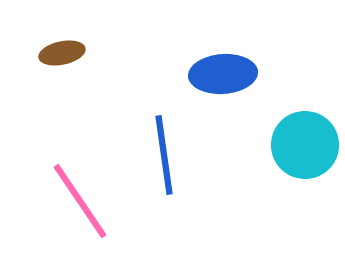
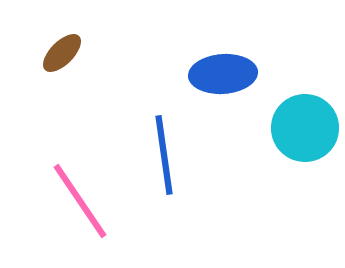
brown ellipse: rotated 33 degrees counterclockwise
cyan circle: moved 17 px up
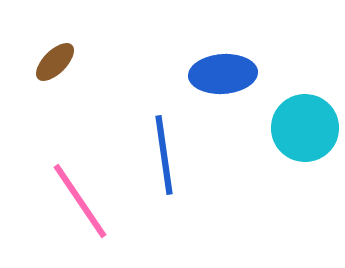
brown ellipse: moved 7 px left, 9 px down
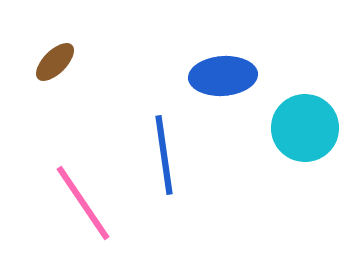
blue ellipse: moved 2 px down
pink line: moved 3 px right, 2 px down
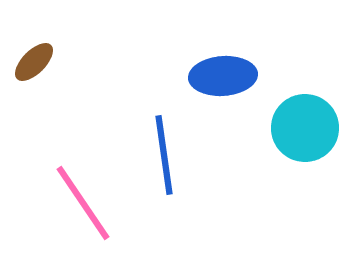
brown ellipse: moved 21 px left
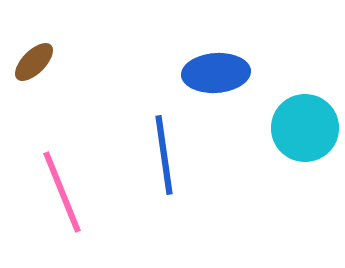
blue ellipse: moved 7 px left, 3 px up
pink line: moved 21 px left, 11 px up; rotated 12 degrees clockwise
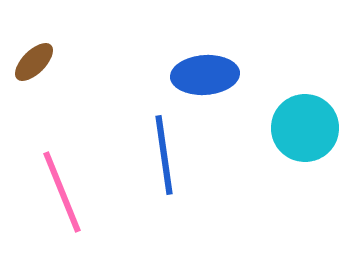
blue ellipse: moved 11 px left, 2 px down
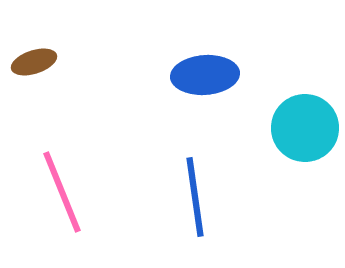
brown ellipse: rotated 27 degrees clockwise
blue line: moved 31 px right, 42 px down
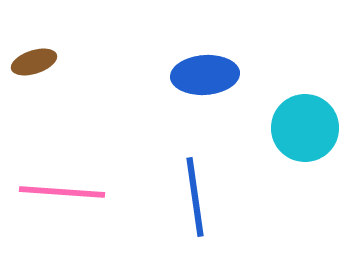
pink line: rotated 64 degrees counterclockwise
